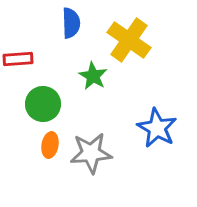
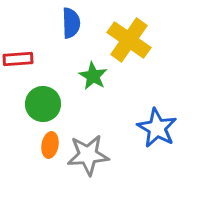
gray star: moved 3 px left, 2 px down
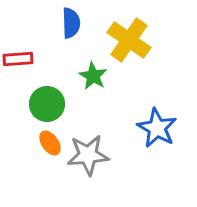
green circle: moved 4 px right
orange ellipse: moved 2 px up; rotated 45 degrees counterclockwise
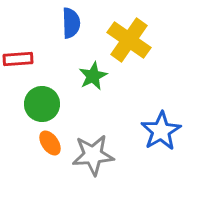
green star: rotated 16 degrees clockwise
green circle: moved 5 px left
blue star: moved 4 px right, 3 px down; rotated 12 degrees clockwise
gray star: moved 5 px right
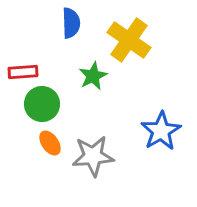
red rectangle: moved 5 px right, 13 px down
gray star: moved 1 px down
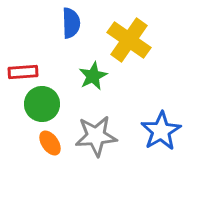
gray star: moved 3 px right, 20 px up
